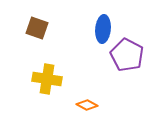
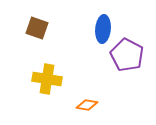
orange diamond: rotated 20 degrees counterclockwise
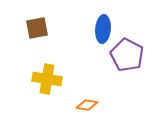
brown square: rotated 30 degrees counterclockwise
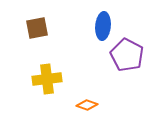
blue ellipse: moved 3 px up
yellow cross: rotated 16 degrees counterclockwise
orange diamond: rotated 10 degrees clockwise
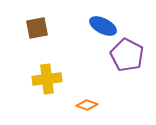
blue ellipse: rotated 68 degrees counterclockwise
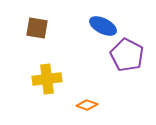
brown square: rotated 20 degrees clockwise
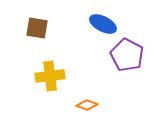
blue ellipse: moved 2 px up
yellow cross: moved 3 px right, 3 px up
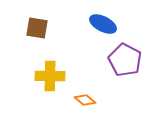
purple pentagon: moved 2 px left, 5 px down
yellow cross: rotated 8 degrees clockwise
orange diamond: moved 2 px left, 5 px up; rotated 20 degrees clockwise
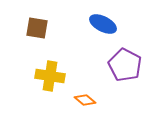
purple pentagon: moved 5 px down
yellow cross: rotated 8 degrees clockwise
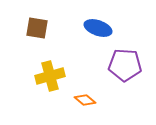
blue ellipse: moved 5 px left, 4 px down; rotated 8 degrees counterclockwise
purple pentagon: rotated 24 degrees counterclockwise
yellow cross: rotated 24 degrees counterclockwise
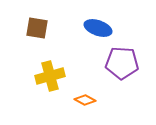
purple pentagon: moved 3 px left, 2 px up
orange diamond: rotated 10 degrees counterclockwise
